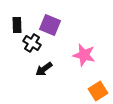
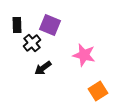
black cross: rotated 18 degrees clockwise
black arrow: moved 1 px left, 1 px up
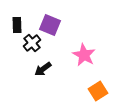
pink star: rotated 15 degrees clockwise
black arrow: moved 1 px down
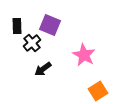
black rectangle: moved 1 px down
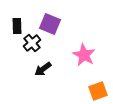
purple square: moved 1 px up
orange square: rotated 12 degrees clockwise
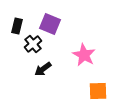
black rectangle: rotated 14 degrees clockwise
black cross: moved 1 px right, 1 px down
orange square: rotated 18 degrees clockwise
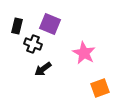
black cross: rotated 30 degrees counterclockwise
pink star: moved 2 px up
orange square: moved 2 px right, 3 px up; rotated 18 degrees counterclockwise
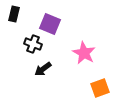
black rectangle: moved 3 px left, 12 px up
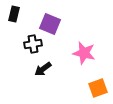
black cross: rotated 30 degrees counterclockwise
pink star: rotated 15 degrees counterclockwise
orange square: moved 2 px left
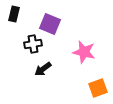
pink star: moved 1 px up
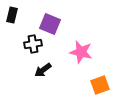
black rectangle: moved 2 px left, 1 px down
pink star: moved 3 px left
black arrow: moved 1 px down
orange square: moved 2 px right, 3 px up
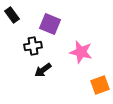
black rectangle: rotated 49 degrees counterclockwise
black cross: moved 2 px down
